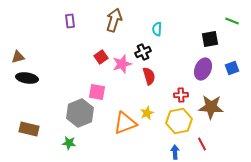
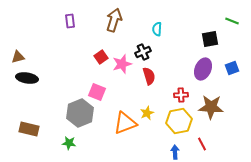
pink square: rotated 12 degrees clockwise
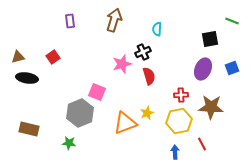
red square: moved 48 px left
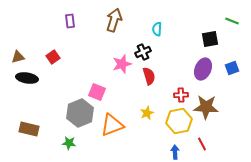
brown star: moved 5 px left
orange triangle: moved 13 px left, 2 px down
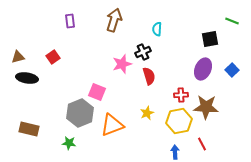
blue square: moved 2 px down; rotated 24 degrees counterclockwise
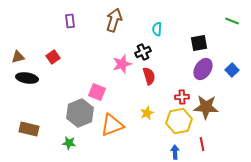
black square: moved 11 px left, 4 px down
purple ellipse: rotated 10 degrees clockwise
red cross: moved 1 px right, 2 px down
red line: rotated 16 degrees clockwise
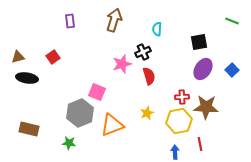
black square: moved 1 px up
red line: moved 2 px left
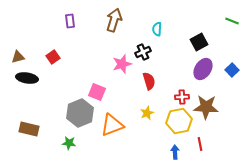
black square: rotated 18 degrees counterclockwise
red semicircle: moved 5 px down
